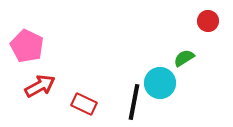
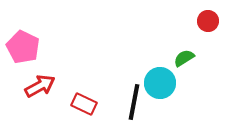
pink pentagon: moved 4 px left, 1 px down
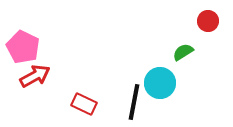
green semicircle: moved 1 px left, 6 px up
red arrow: moved 5 px left, 10 px up
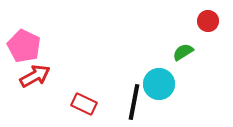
pink pentagon: moved 1 px right, 1 px up
cyan circle: moved 1 px left, 1 px down
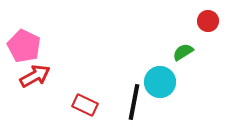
cyan circle: moved 1 px right, 2 px up
red rectangle: moved 1 px right, 1 px down
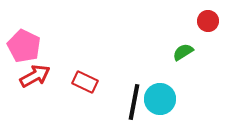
cyan circle: moved 17 px down
red rectangle: moved 23 px up
